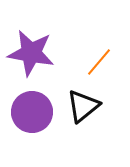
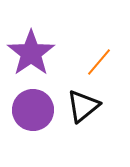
purple star: rotated 27 degrees clockwise
purple circle: moved 1 px right, 2 px up
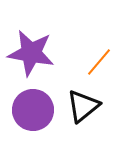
purple star: rotated 27 degrees counterclockwise
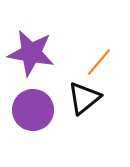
black triangle: moved 1 px right, 8 px up
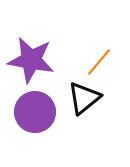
purple star: moved 7 px down
purple circle: moved 2 px right, 2 px down
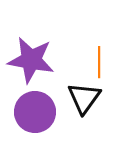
orange line: rotated 40 degrees counterclockwise
black triangle: rotated 15 degrees counterclockwise
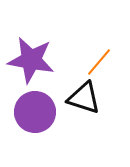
orange line: rotated 40 degrees clockwise
black triangle: rotated 48 degrees counterclockwise
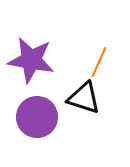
orange line: rotated 16 degrees counterclockwise
purple circle: moved 2 px right, 5 px down
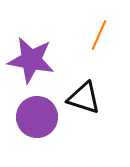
orange line: moved 27 px up
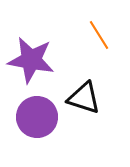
orange line: rotated 56 degrees counterclockwise
